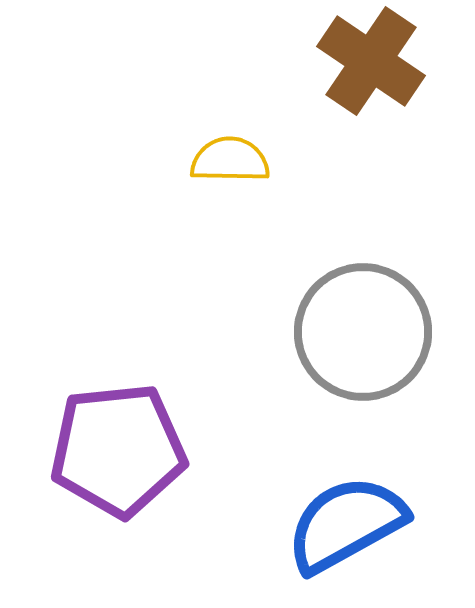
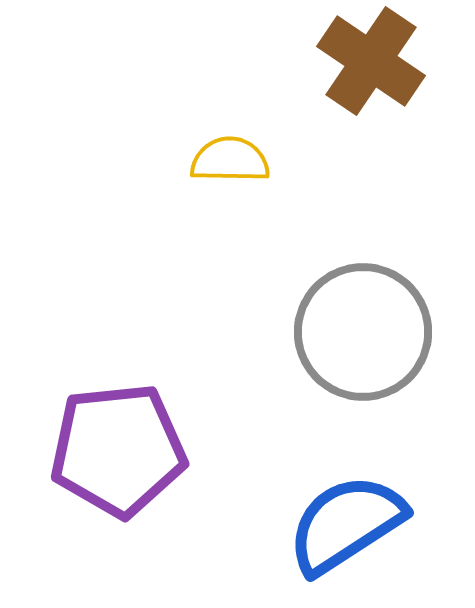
blue semicircle: rotated 4 degrees counterclockwise
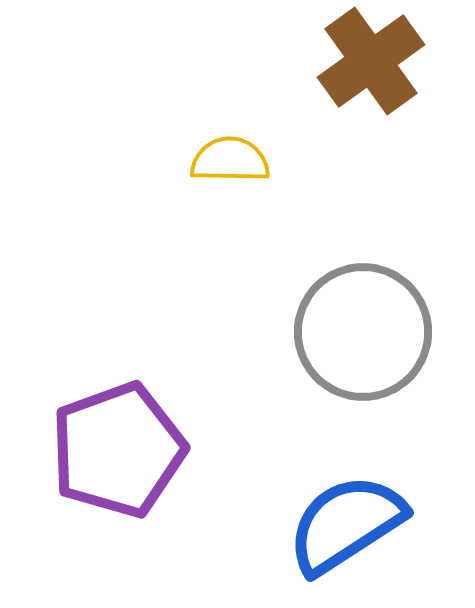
brown cross: rotated 20 degrees clockwise
purple pentagon: rotated 14 degrees counterclockwise
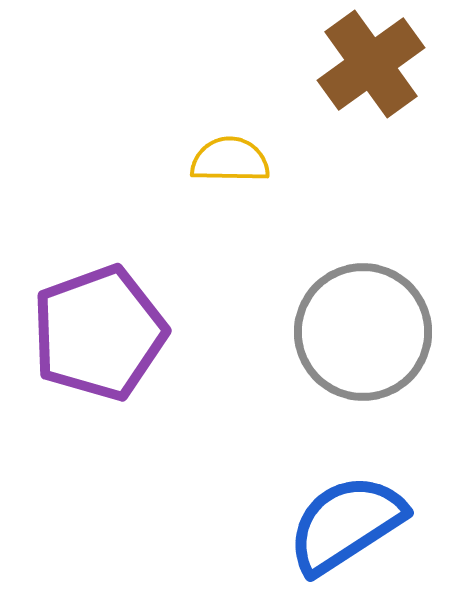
brown cross: moved 3 px down
purple pentagon: moved 19 px left, 117 px up
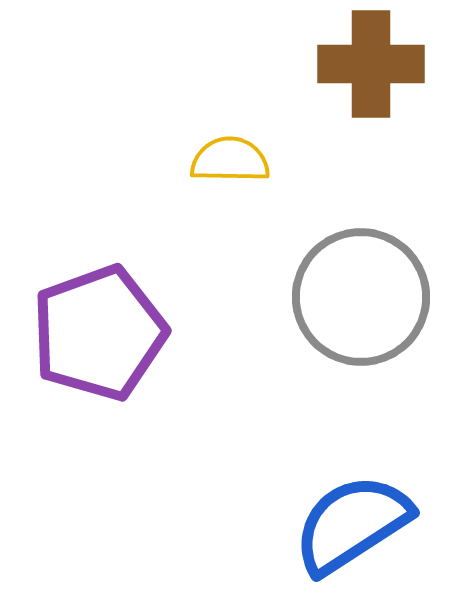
brown cross: rotated 36 degrees clockwise
gray circle: moved 2 px left, 35 px up
blue semicircle: moved 6 px right
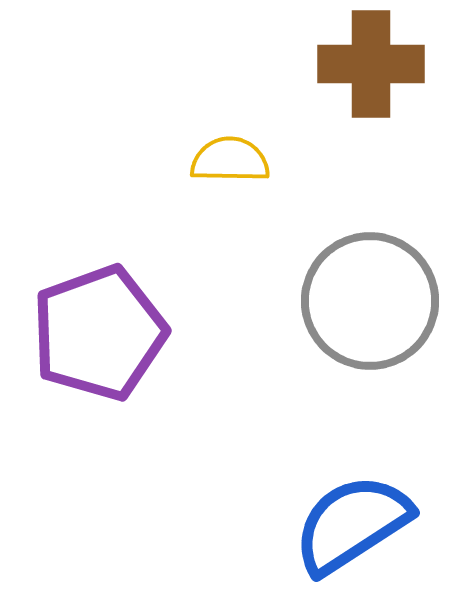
gray circle: moved 9 px right, 4 px down
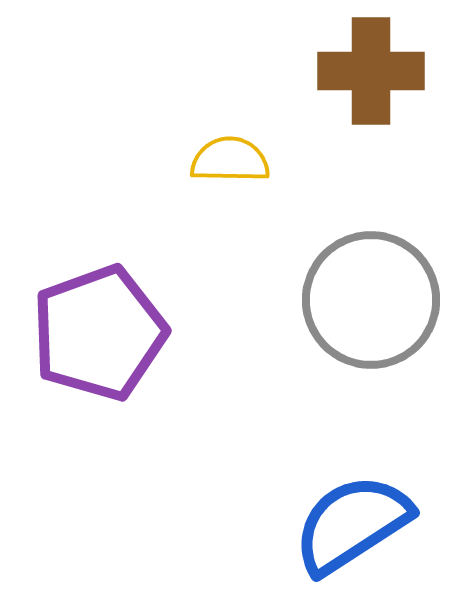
brown cross: moved 7 px down
gray circle: moved 1 px right, 1 px up
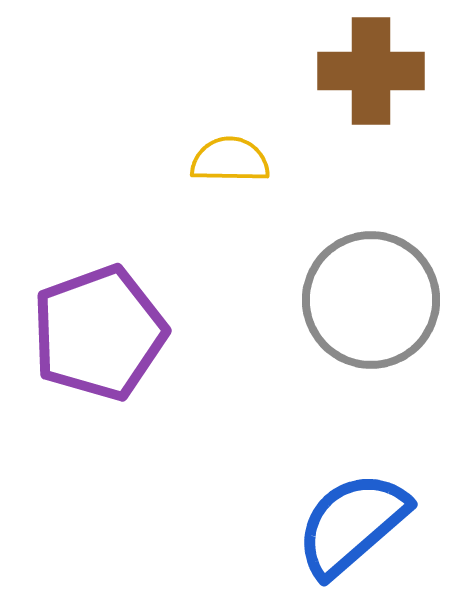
blue semicircle: rotated 8 degrees counterclockwise
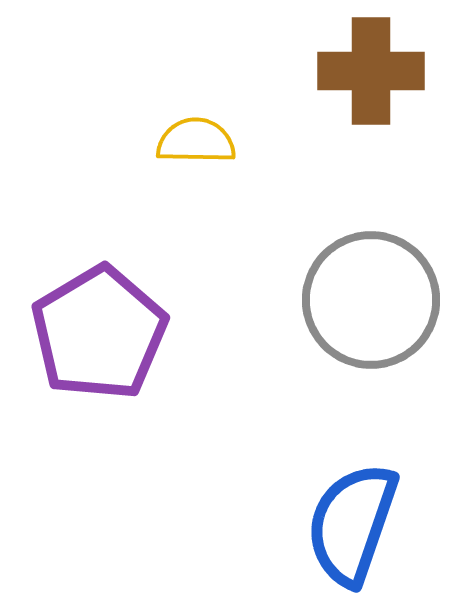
yellow semicircle: moved 34 px left, 19 px up
purple pentagon: rotated 11 degrees counterclockwise
blue semicircle: rotated 30 degrees counterclockwise
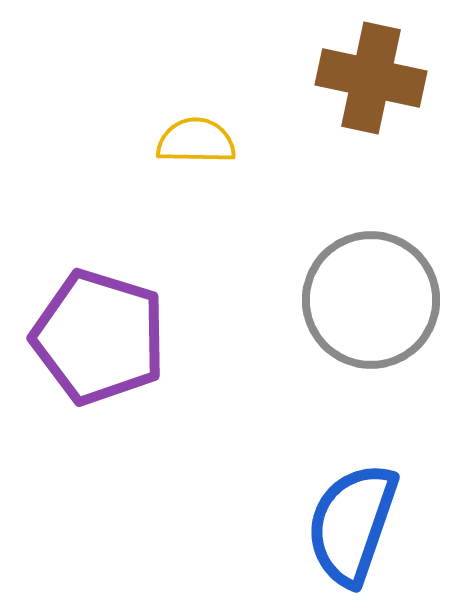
brown cross: moved 7 px down; rotated 12 degrees clockwise
purple pentagon: moved 4 px down; rotated 24 degrees counterclockwise
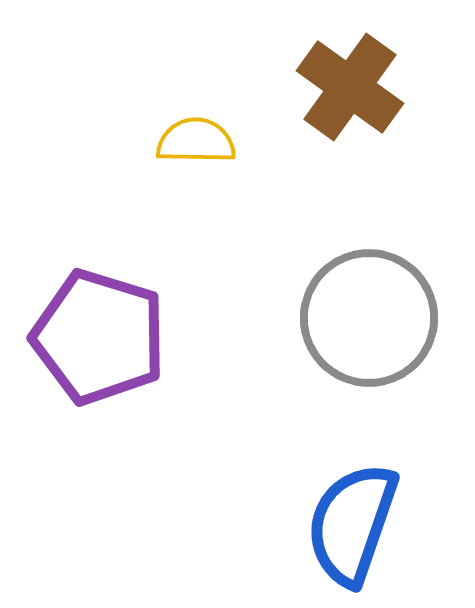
brown cross: moved 21 px left, 9 px down; rotated 24 degrees clockwise
gray circle: moved 2 px left, 18 px down
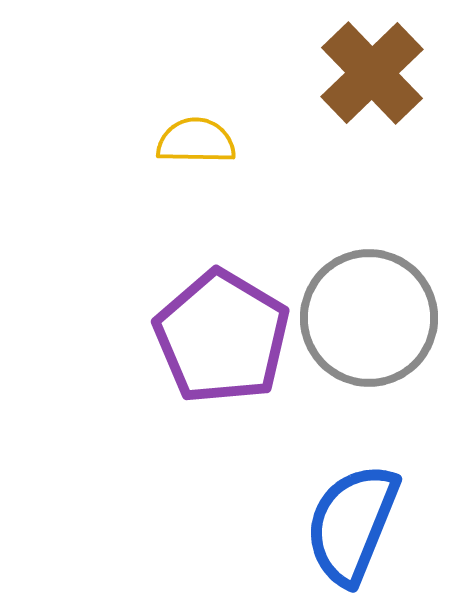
brown cross: moved 22 px right, 14 px up; rotated 10 degrees clockwise
purple pentagon: moved 123 px right; rotated 14 degrees clockwise
blue semicircle: rotated 3 degrees clockwise
